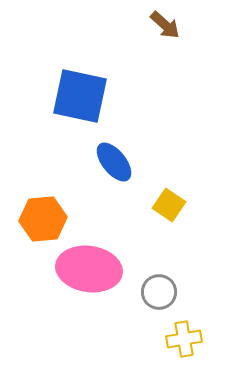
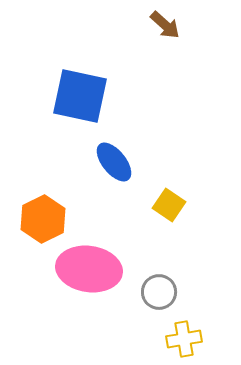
orange hexagon: rotated 21 degrees counterclockwise
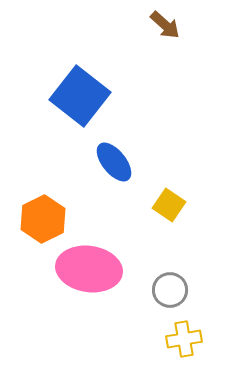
blue square: rotated 26 degrees clockwise
gray circle: moved 11 px right, 2 px up
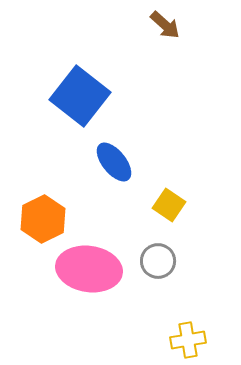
gray circle: moved 12 px left, 29 px up
yellow cross: moved 4 px right, 1 px down
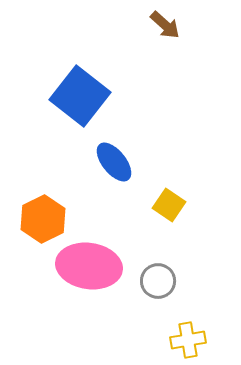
gray circle: moved 20 px down
pink ellipse: moved 3 px up
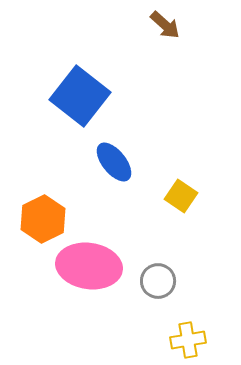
yellow square: moved 12 px right, 9 px up
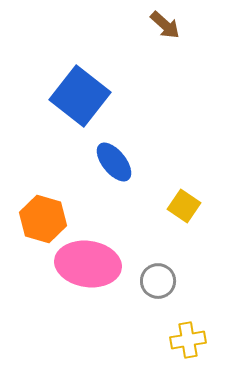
yellow square: moved 3 px right, 10 px down
orange hexagon: rotated 18 degrees counterclockwise
pink ellipse: moved 1 px left, 2 px up
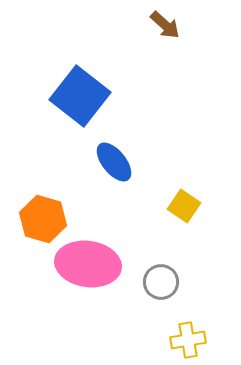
gray circle: moved 3 px right, 1 px down
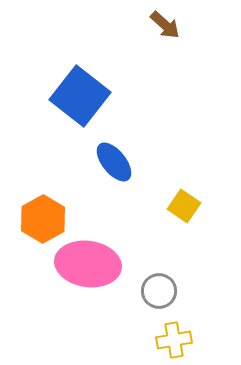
orange hexagon: rotated 15 degrees clockwise
gray circle: moved 2 px left, 9 px down
yellow cross: moved 14 px left
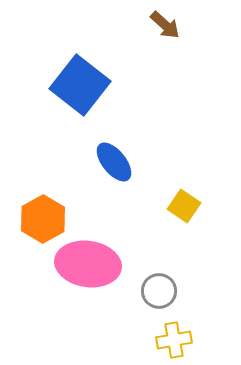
blue square: moved 11 px up
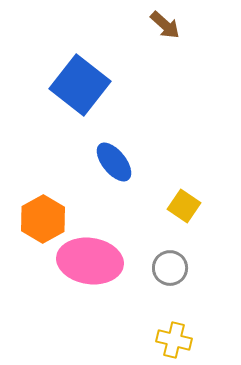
pink ellipse: moved 2 px right, 3 px up
gray circle: moved 11 px right, 23 px up
yellow cross: rotated 24 degrees clockwise
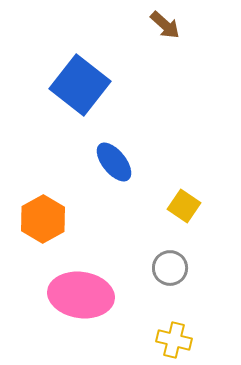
pink ellipse: moved 9 px left, 34 px down
